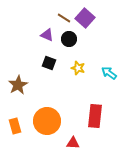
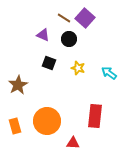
purple triangle: moved 4 px left
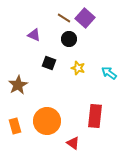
purple triangle: moved 9 px left
red triangle: rotated 32 degrees clockwise
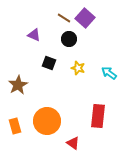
red rectangle: moved 3 px right
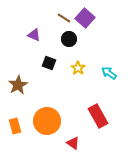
yellow star: rotated 16 degrees clockwise
red rectangle: rotated 35 degrees counterclockwise
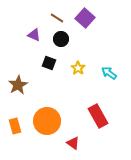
brown line: moved 7 px left
black circle: moved 8 px left
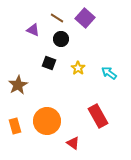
purple triangle: moved 1 px left, 5 px up
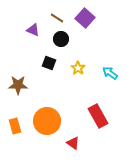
cyan arrow: moved 1 px right
brown star: rotated 30 degrees clockwise
